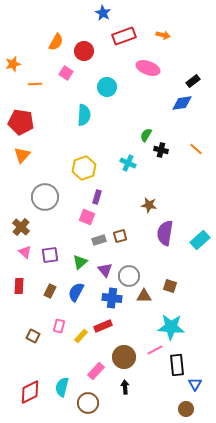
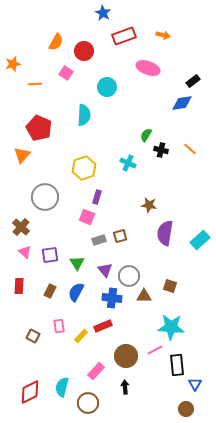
red pentagon at (21, 122): moved 18 px right, 6 px down; rotated 15 degrees clockwise
orange line at (196, 149): moved 6 px left
green triangle at (80, 262): moved 3 px left, 1 px down; rotated 21 degrees counterclockwise
pink rectangle at (59, 326): rotated 24 degrees counterclockwise
brown circle at (124, 357): moved 2 px right, 1 px up
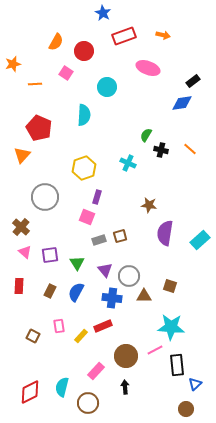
blue triangle at (195, 384): rotated 16 degrees clockwise
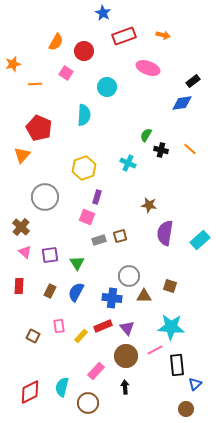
purple triangle at (105, 270): moved 22 px right, 58 px down
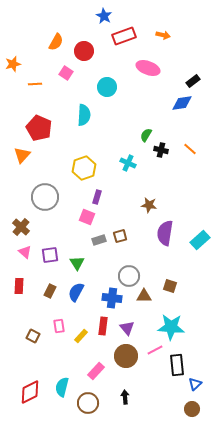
blue star at (103, 13): moved 1 px right, 3 px down
red rectangle at (103, 326): rotated 60 degrees counterclockwise
black arrow at (125, 387): moved 10 px down
brown circle at (186, 409): moved 6 px right
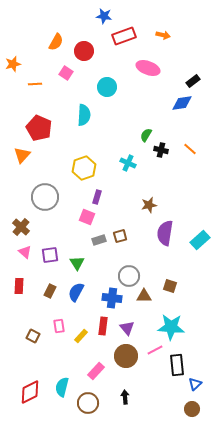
blue star at (104, 16): rotated 21 degrees counterclockwise
brown star at (149, 205): rotated 21 degrees counterclockwise
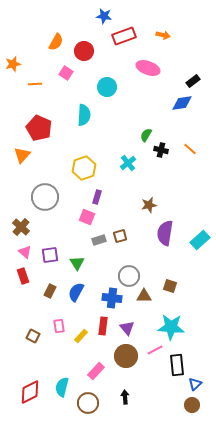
cyan cross at (128, 163): rotated 28 degrees clockwise
red rectangle at (19, 286): moved 4 px right, 10 px up; rotated 21 degrees counterclockwise
brown circle at (192, 409): moved 4 px up
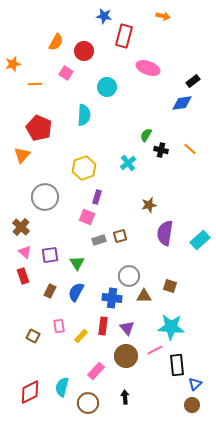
orange arrow at (163, 35): moved 19 px up
red rectangle at (124, 36): rotated 55 degrees counterclockwise
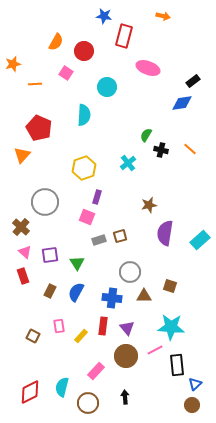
gray circle at (45, 197): moved 5 px down
gray circle at (129, 276): moved 1 px right, 4 px up
